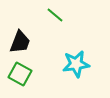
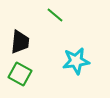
black trapezoid: rotated 15 degrees counterclockwise
cyan star: moved 3 px up
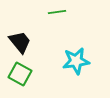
green line: moved 2 px right, 3 px up; rotated 48 degrees counterclockwise
black trapezoid: rotated 45 degrees counterclockwise
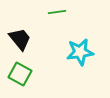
black trapezoid: moved 3 px up
cyan star: moved 4 px right, 9 px up
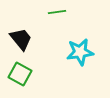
black trapezoid: moved 1 px right
